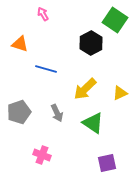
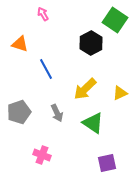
blue line: rotated 45 degrees clockwise
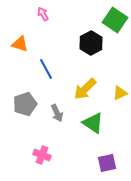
gray pentagon: moved 6 px right, 8 px up
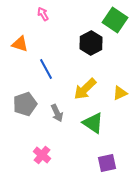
pink cross: rotated 18 degrees clockwise
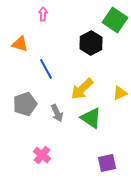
pink arrow: rotated 32 degrees clockwise
yellow arrow: moved 3 px left
green triangle: moved 2 px left, 5 px up
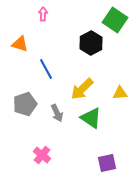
yellow triangle: rotated 21 degrees clockwise
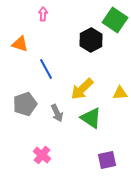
black hexagon: moved 3 px up
purple square: moved 3 px up
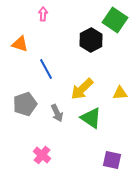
purple square: moved 5 px right; rotated 24 degrees clockwise
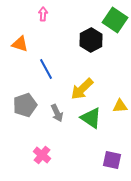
yellow triangle: moved 13 px down
gray pentagon: moved 1 px down
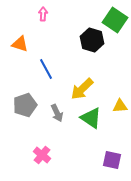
black hexagon: moved 1 px right; rotated 15 degrees counterclockwise
